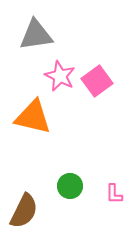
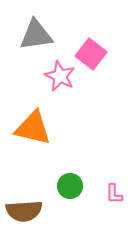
pink square: moved 6 px left, 27 px up; rotated 16 degrees counterclockwise
orange triangle: moved 11 px down
brown semicircle: rotated 60 degrees clockwise
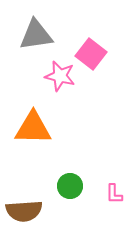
pink star: rotated 12 degrees counterclockwise
orange triangle: rotated 12 degrees counterclockwise
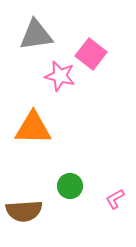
pink L-shape: moved 1 px right, 5 px down; rotated 60 degrees clockwise
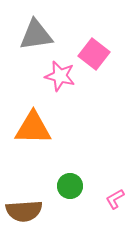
pink square: moved 3 px right
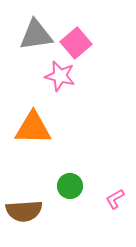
pink square: moved 18 px left, 11 px up; rotated 12 degrees clockwise
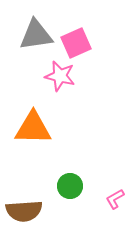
pink square: rotated 16 degrees clockwise
